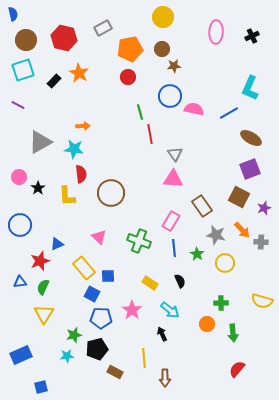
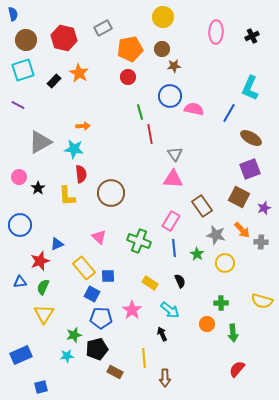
blue line at (229, 113): rotated 30 degrees counterclockwise
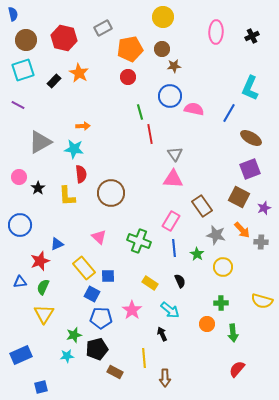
yellow circle at (225, 263): moved 2 px left, 4 px down
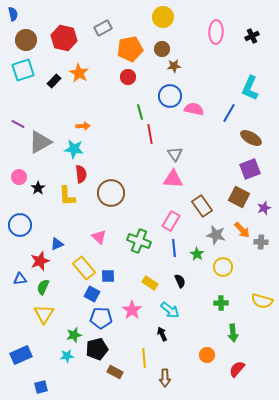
purple line at (18, 105): moved 19 px down
blue triangle at (20, 282): moved 3 px up
orange circle at (207, 324): moved 31 px down
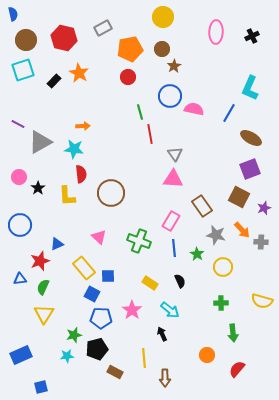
brown star at (174, 66): rotated 24 degrees counterclockwise
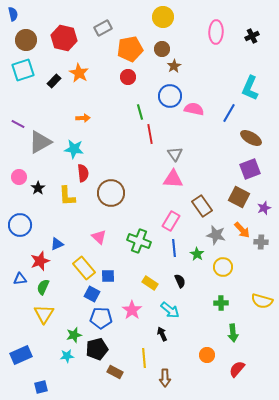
orange arrow at (83, 126): moved 8 px up
red semicircle at (81, 174): moved 2 px right, 1 px up
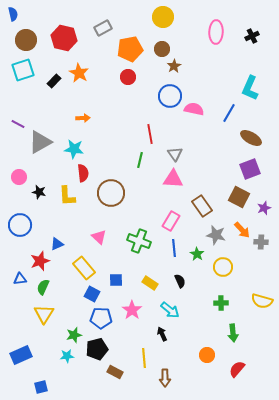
green line at (140, 112): moved 48 px down; rotated 28 degrees clockwise
black star at (38, 188): moved 1 px right, 4 px down; rotated 24 degrees counterclockwise
blue square at (108, 276): moved 8 px right, 4 px down
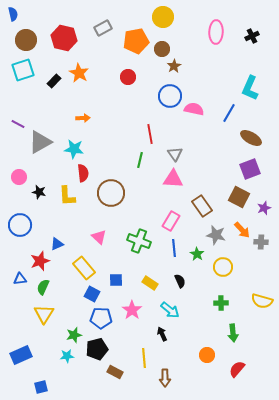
orange pentagon at (130, 49): moved 6 px right, 8 px up
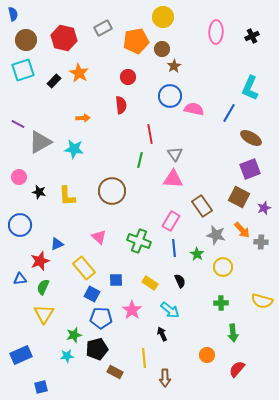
red semicircle at (83, 173): moved 38 px right, 68 px up
brown circle at (111, 193): moved 1 px right, 2 px up
